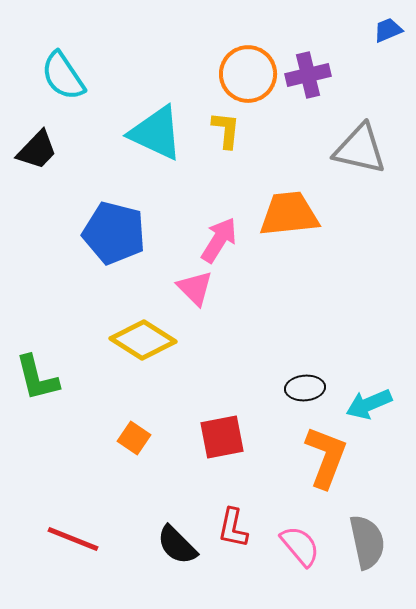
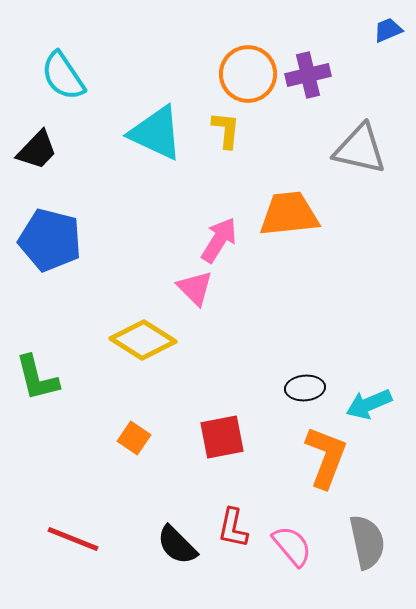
blue pentagon: moved 64 px left, 7 px down
pink semicircle: moved 8 px left
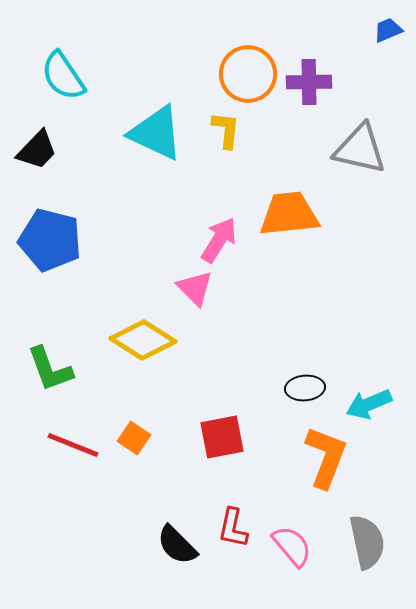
purple cross: moved 1 px right, 7 px down; rotated 12 degrees clockwise
green L-shape: moved 13 px right, 9 px up; rotated 6 degrees counterclockwise
red line: moved 94 px up
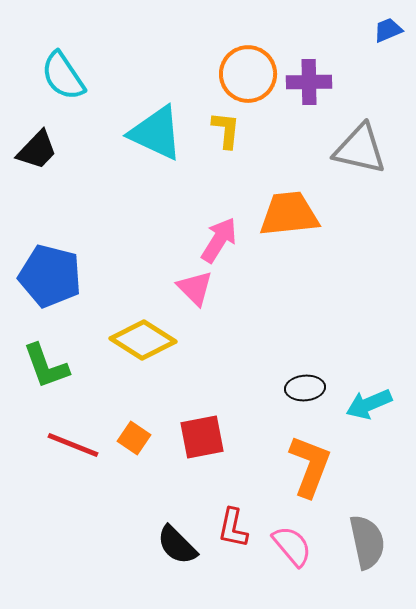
blue pentagon: moved 36 px down
green L-shape: moved 4 px left, 3 px up
red square: moved 20 px left
orange L-shape: moved 16 px left, 9 px down
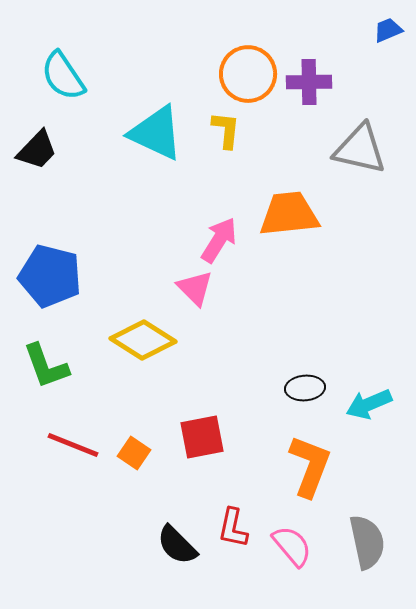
orange square: moved 15 px down
